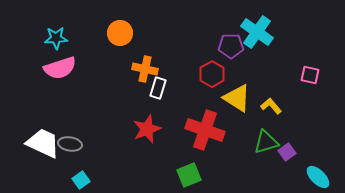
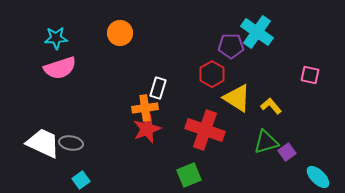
orange cross: moved 39 px down; rotated 20 degrees counterclockwise
gray ellipse: moved 1 px right, 1 px up
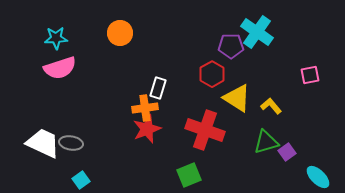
pink square: rotated 24 degrees counterclockwise
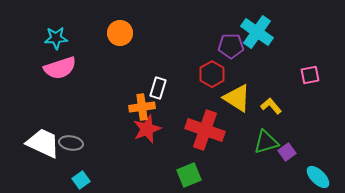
orange cross: moved 3 px left, 1 px up
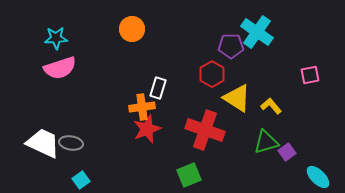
orange circle: moved 12 px right, 4 px up
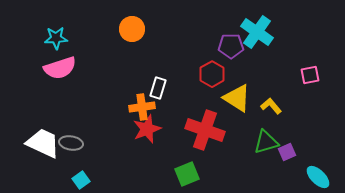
purple square: rotated 12 degrees clockwise
green square: moved 2 px left, 1 px up
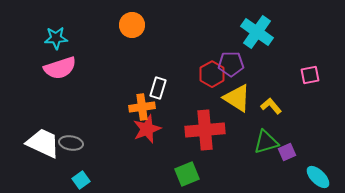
orange circle: moved 4 px up
purple pentagon: moved 18 px down
red cross: rotated 24 degrees counterclockwise
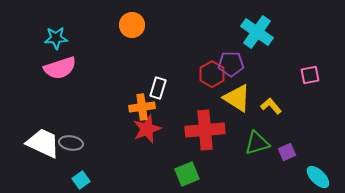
green triangle: moved 9 px left, 1 px down
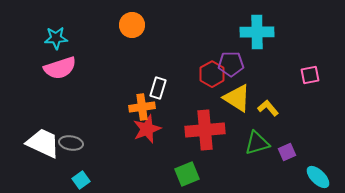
cyan cross: rotated 36 degrees counterclockwise
yellow L-shape: moved 3 px left, 2 px down
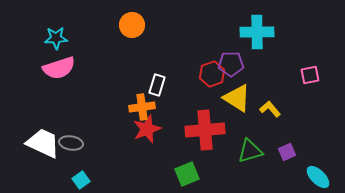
pink semicircle: moved 1 px left
red hexagon: rotated 10 degrees clockwise
white rectangle: moved 1 px left, 3 px up
yellow L-shape: moved 2 px right, 1 px down
green triangle: moved 7 px left, 8 px down
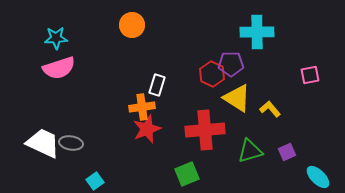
red hexagon: rotated 15 degrees counterclockwise
cyan square: moved 14 px right, 1 px down
